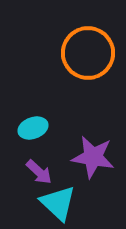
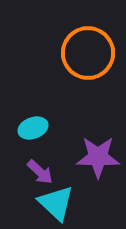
purple star: moved 5 px right; rotated 9 degrees counterclockwise
purple arrow: moved 1 px right
cyan triangle: moved 2 px left
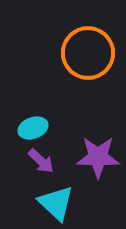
purple arrow: moved 1 px right, 11 px up
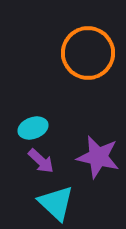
purple star: rotated 12 degrees clockwise
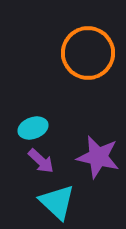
cyan triangle: moved 1 px right, 1 px up
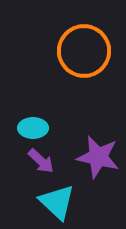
orange circle: moved 4 px left, 2 px up
cyan ellipse: rotated 20 degrees clockwise
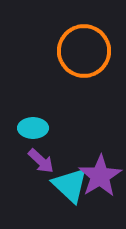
purple star: moved 2 px right, 19 px down; rotated 27 degrees clockwise
cyan triangle: moved 13 px right, 17 px up
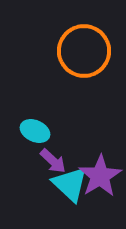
cyan ellipse: moved 2 px right, 3 px down; rotated 24 degrees clockwise
purple arrow: moved 12 px right
cyan triangle: moved 1 px up
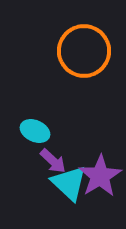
cyan triangle: moved 1 px left, 1 px up
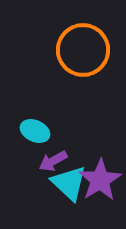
orange circle: moved 1 px left, 1 px up
purple arrow: rotated 108 degrees clockwise
purple star: moved 4 px down
